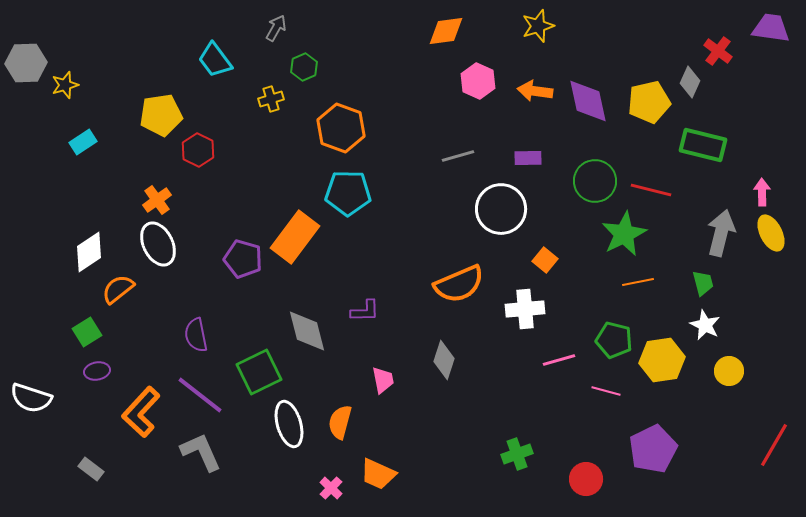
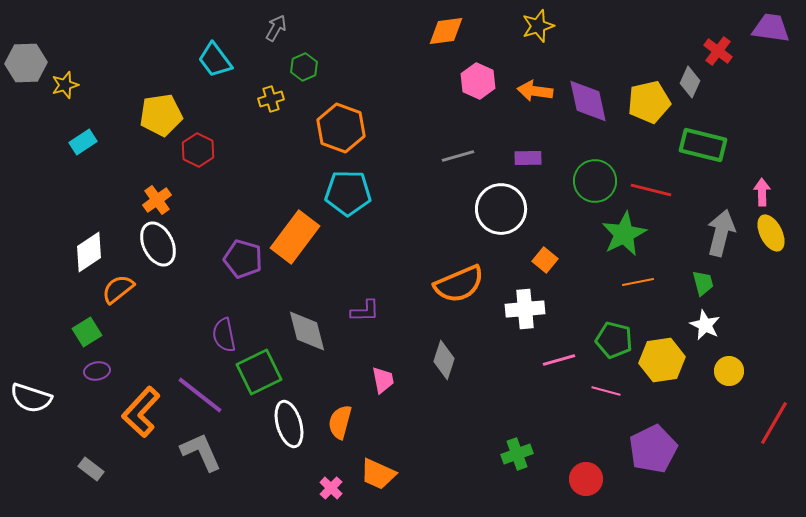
purple semicircle at (196, 335): moved 28 px right
red line at (774, 445): moved 22 px up
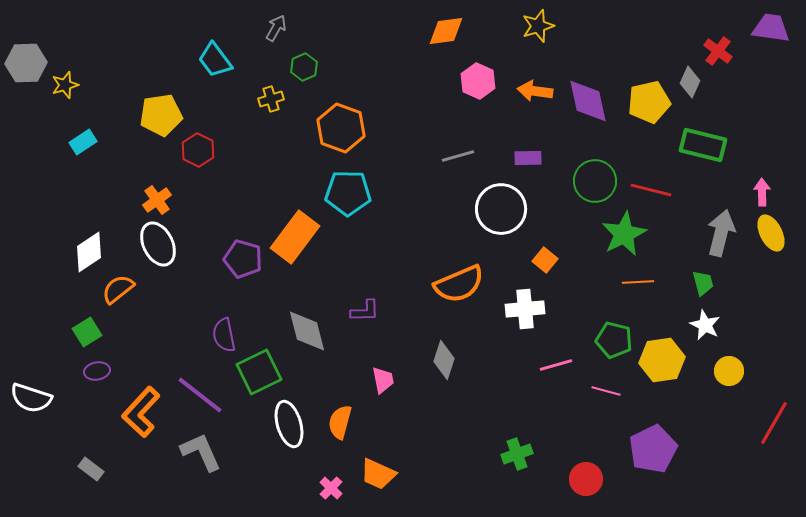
orange line at (638, 282): rotated 8 degrees clockwise
pink line at (559, 360): moved 3 px left, 5 px down
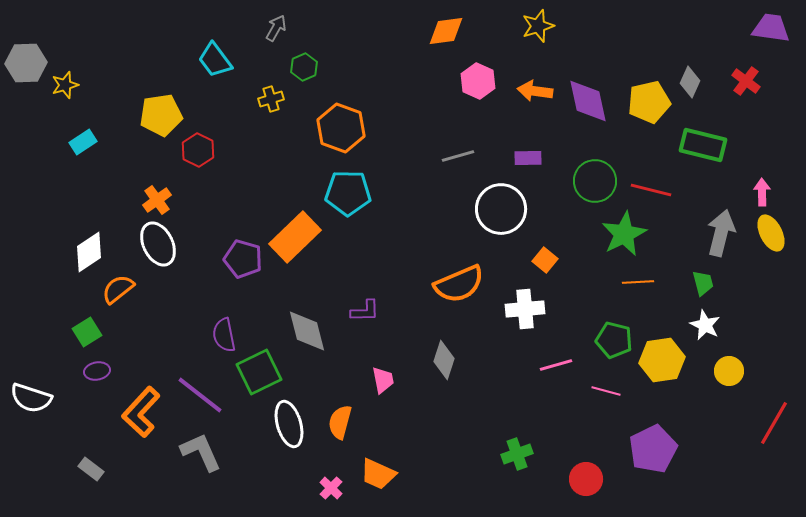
red cross at (718, 51): moved 28 px right, 30 px down
orange rectangle at (295, 237): rotated 9 degrees clockwise
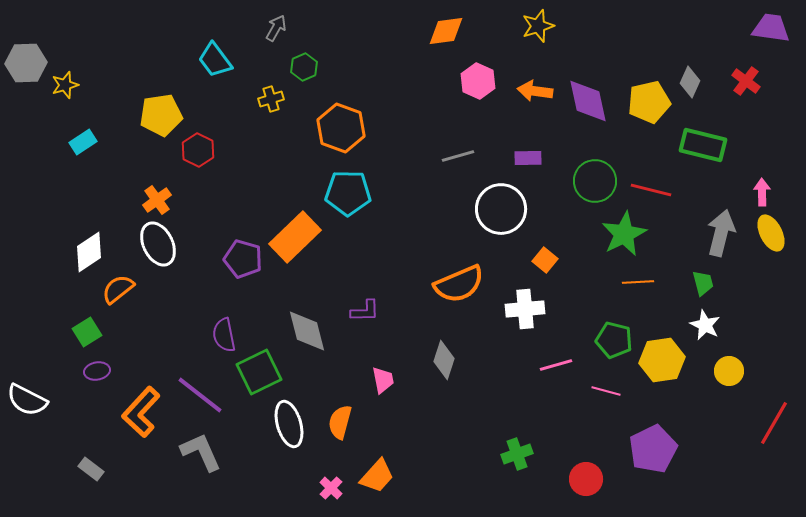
white semicircle at (31, 398): moved 4 px left, 2 px down; rotated 9 degrees clockwise
orange trapezoid at (378, 474): moved 1 px left, 2 px down; rotated 72 degrees counterclockwise
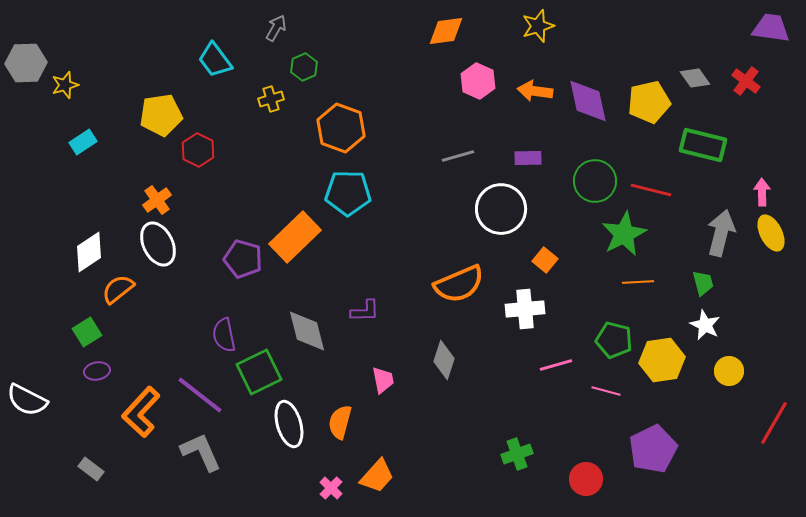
gray diamond at (690, 82): moved 5 px right, 4 px up; rotated 60 degrees counterclockwise
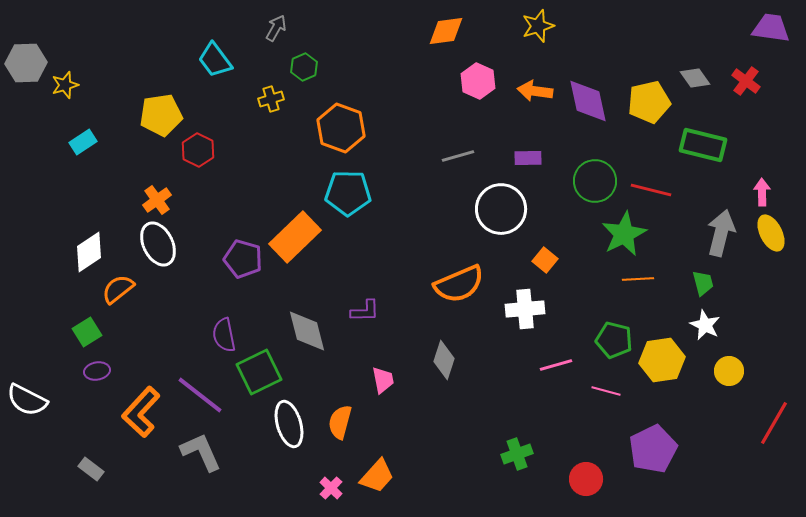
orange line at (638, 282): moved 3 px up
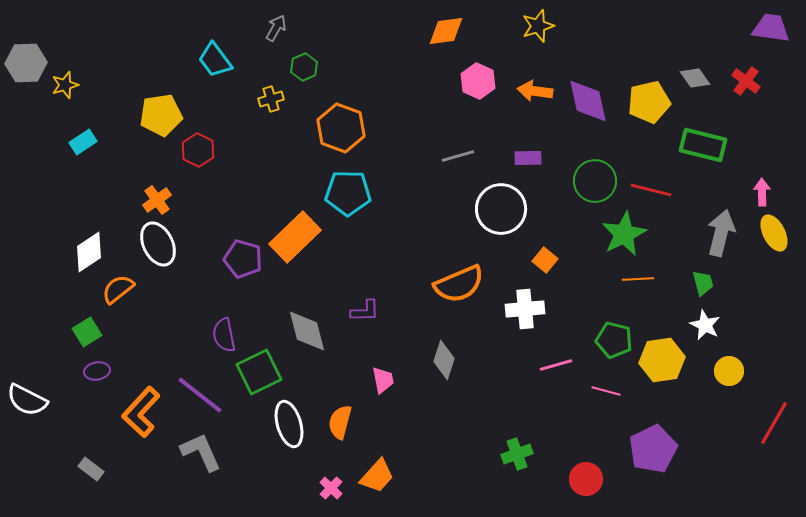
yellow ellipse at (771, 233): moved 3 px right
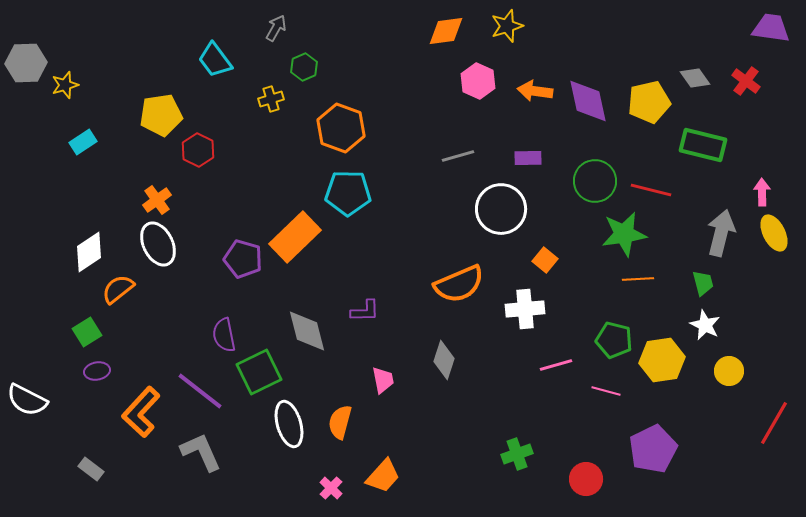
yellow star at (538, 26): moved 31 px left
green star at (624, 234): rotated 18 degrees clockwise
purple line at (200, 395): moved 4 px up
orange trapezoid at (377, 476): moved 6 px right
